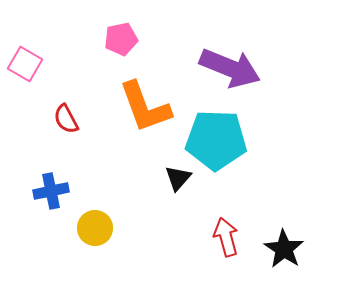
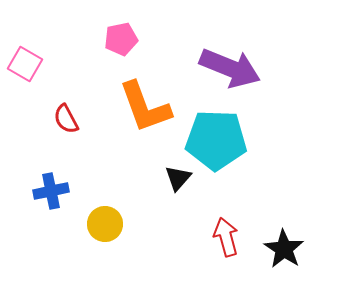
yellow circle: moved 10 px right, 4 px up
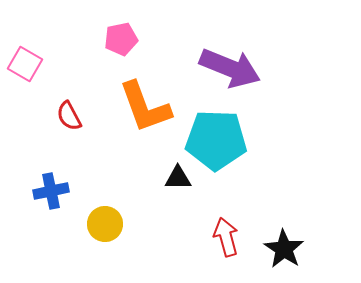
red semicircle: moved 3 px right, 3 px up
black triangle: rotated 48 degrees clockwise
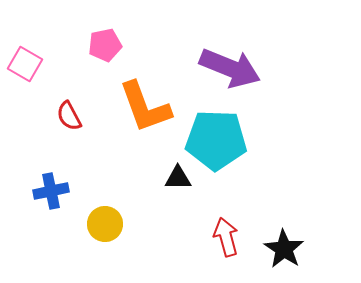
pink pentagon: moved 16 px left, 6 px down
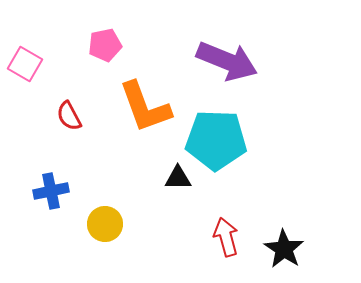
purple arrow: moved 3 px left, 7 px up
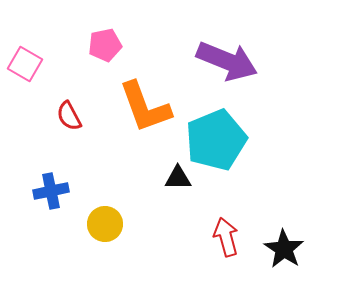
cyan pentagon: rotated 24 degrees counterclockwise
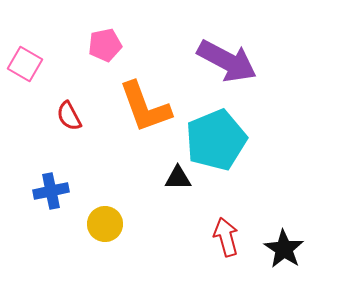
purple arrow: rotated 6 degrees clockwise
